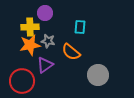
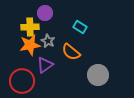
cyan rectangle: rotated 64 degrees counterclockwise
gray star: rotated 16 degrees clockwise
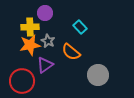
cyan rectangle: rotated 16 degrees clockwise
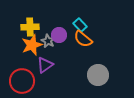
purple circle: moved 14 px right, 22 px down
cyan rectangle: moved 2 px up
orange star: moved 2 px right; rotated 10 degrees counterclockwise
orange semicircle: moved 12 px right, 13 px up
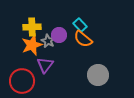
yellow cross: moved 2 px right
purple triangle: rotated 18 degrees counterclockwise
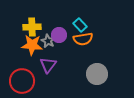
orange semicircle: rotated 48 degrees counterclockwise
orange star: rotated 25 degrees clockwise
purple triangle: moved 3 px right
gray circle: moved 1 px left, 1 px up
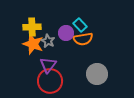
purple circle: moved 7 px right, 2 px up
orange star: moved 1 px right, 1 px up; rotated 15 degrees clockwise
red circle: moved 28 px right
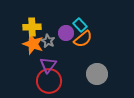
orange semicircle: rotated 30 degrees counterclockwise
red circle: moved 1 px left
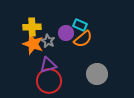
cyan rectangle: rotated 24 degrees counterclockwise
purple triangle: rotated 36 degrees clockwise
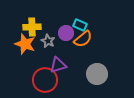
orange star: moved 8 px left
purple triangle: moved 10 px right
red circle: moved 4 px left, 1 px up
